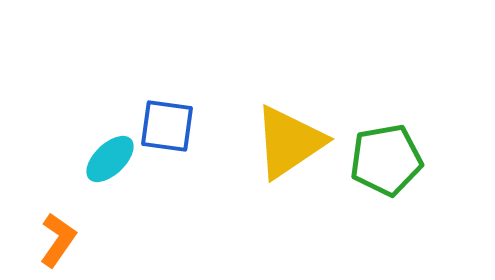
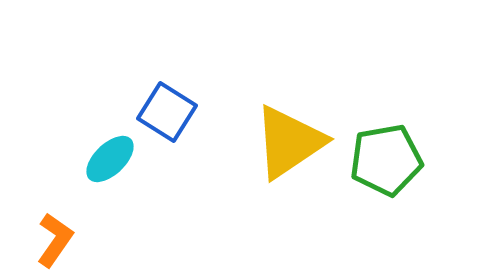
blue square: moved 14 px up; rotated 24 degrees clockwise
orange L-shape: moved 3 px left
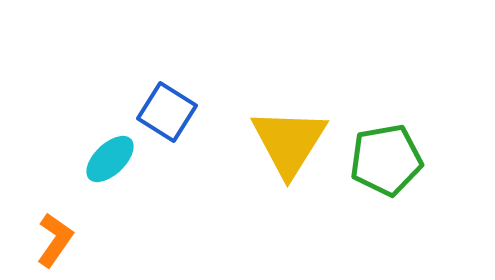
yellow triangle: rotated 24 degrees counterclockwise
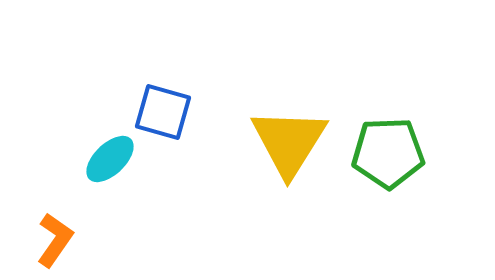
blue square: moved 4 px left; rotated 16 degrees counterclockwise
green pentagon: moved 2 px right, 7 px up; rotated 8 degrees clockwise
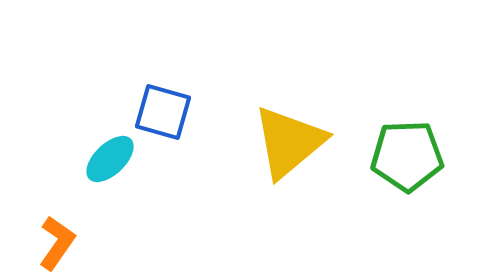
yellow triangle: rotated 18 degrees clockwise
green pentagon: moved 19 px right, 3 px down
orange L-shape: moved 2 px right, 3 px down
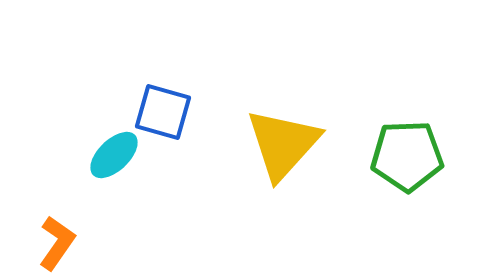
yellow triangle: moved 6 px left, 2 px down; rotated 8 degrees counterclockwise
cyan ellipse: moved 4 px right, 4 px up
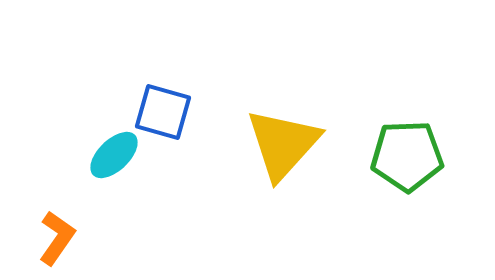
orange L-shape: moved 5 px up
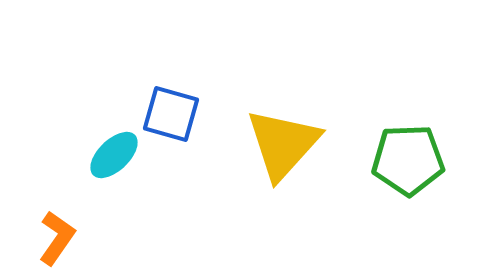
blue square: moved 8 px right, 2 px down
green pentagon: moved 1 px right, 4 px down
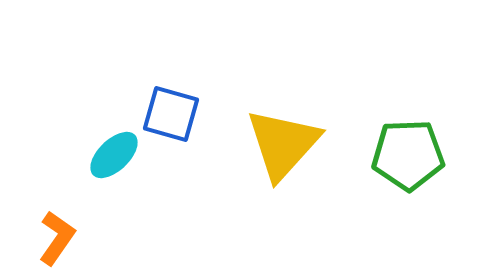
green pentagon: moved 5 px up
